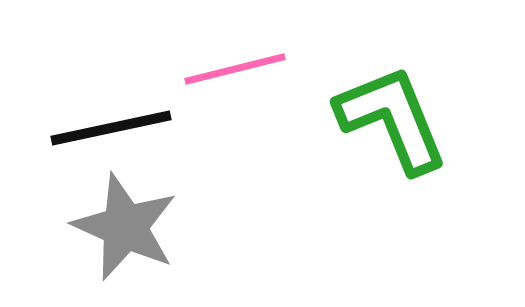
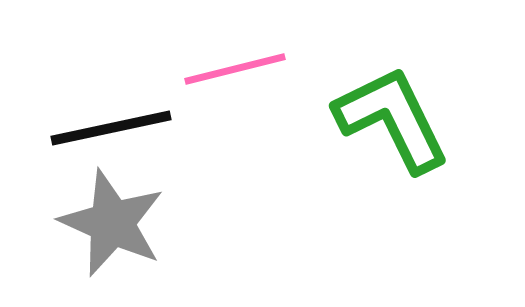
green L-shape: rotated 4 degrees counterclockwise
gray star: moved 13 px left, 4 px up
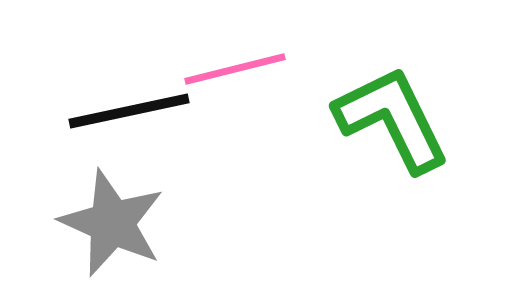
black line: moved 18 px right, 17 px up
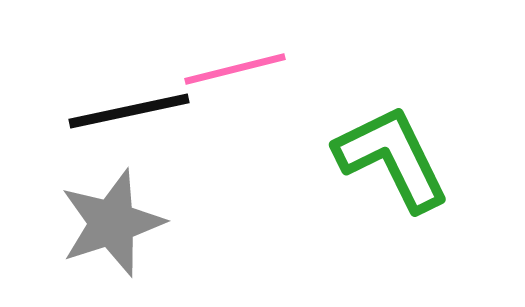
green L-shape: moved 39 px down
gray star: rotated 30 degrees clockwise
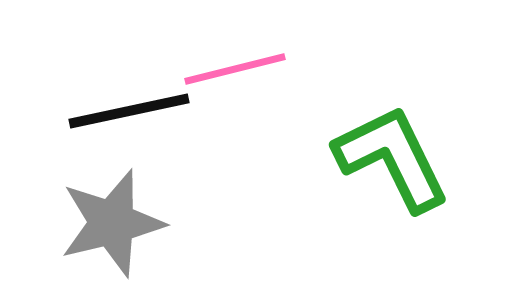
gray star: rotated 4 degrees clockwise
